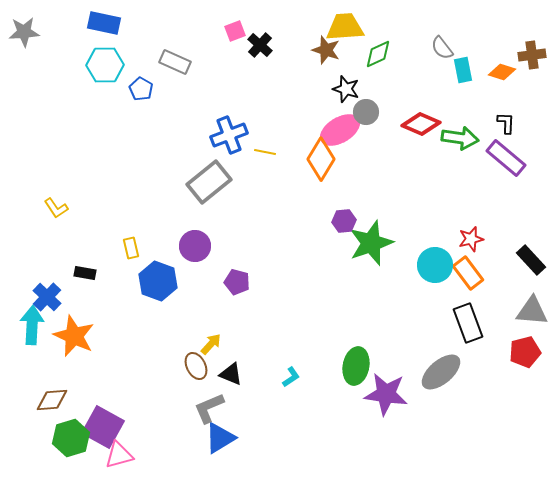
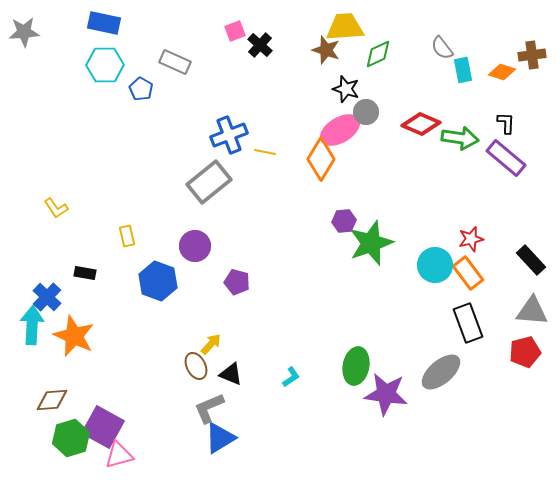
yellow rectangle at (131, 248): moved 4 px left, 12 px up
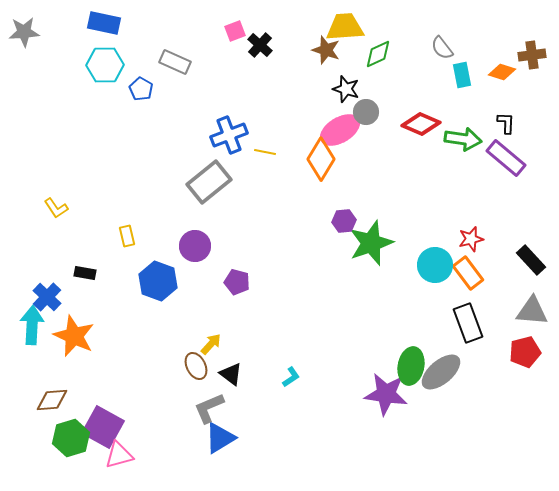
cyan rectangle at (463, 70): moved 1 px left, 5 px down
green arrow at (460, 138): moved 3 px right, 1 px down
green ellipse at (356, 366): moved 55 px right
black triangle at (231, 374): rotated 15 degrees clockwise
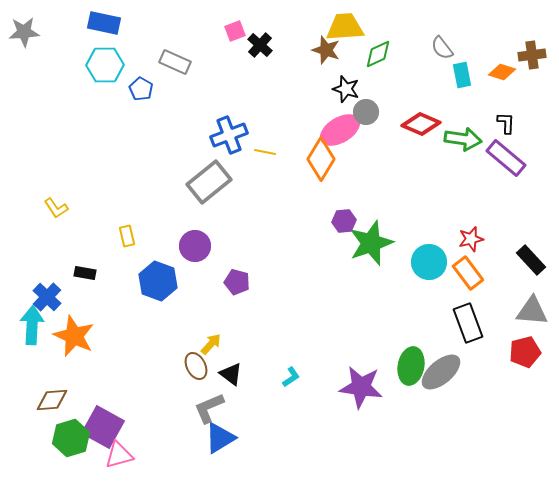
cyan circle at (435, 265): moved 6 px left, 3 px up
purple star at (386, 394): moved 25 px left, 7 px up
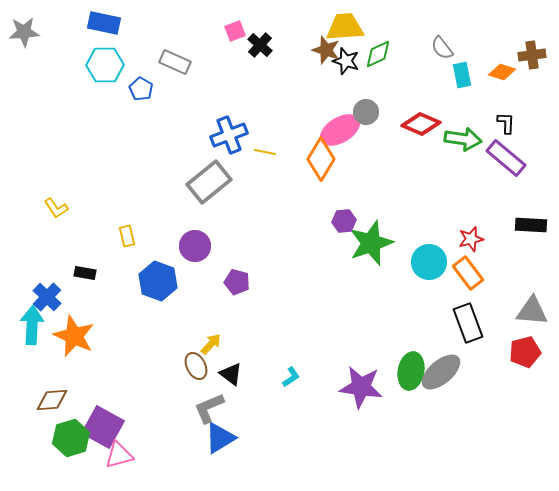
black star at (346, 89): moved 28 px up
black rectangle at (531, 260): moved 35 px up; rotated 44 degrees counterclockwise
green ellipse at (411, 366): moved 5 px down
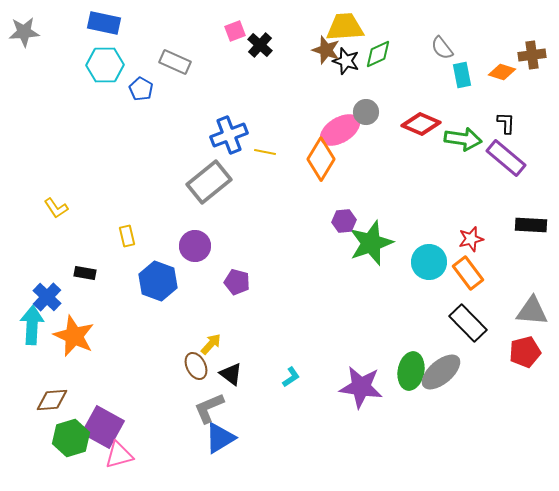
black rectangle at (468, 323): rotated 24 degrees counterclockwise
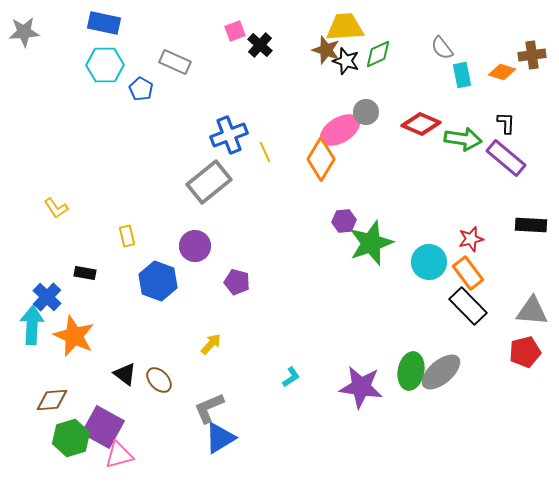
yellow line at (265, 152): rotated 55 degrees clockwise
black rectangle at (468, 323): moved 17 px up
brown ellipse at (196, 366): moved 37 px left, 14 px down; rotated 16 degrees counterclockwise
black triangle at (231, 374): moved 106 px left
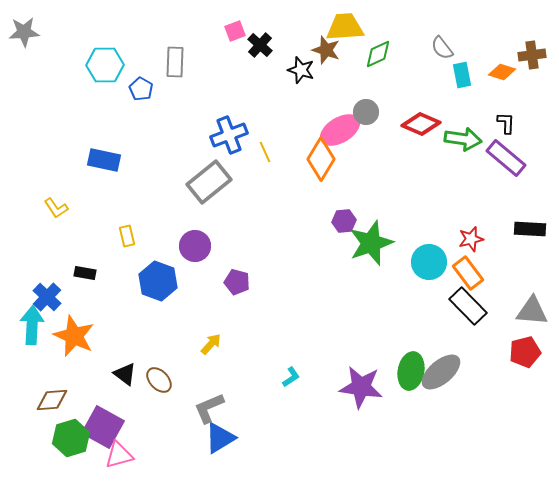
blue rectangle at (104, 23): moved 137 px down
black star at (346, 61): moved 45 px left, 9 px down
gray rectangle at (175, 62): rotated 68 degrees clockwise
black rectangle at (531, 225): moved 1 px left, 4 px down
